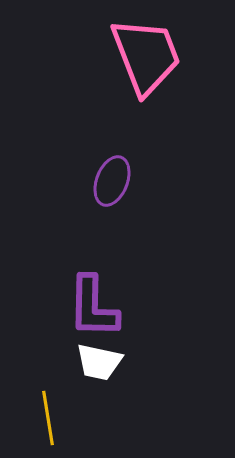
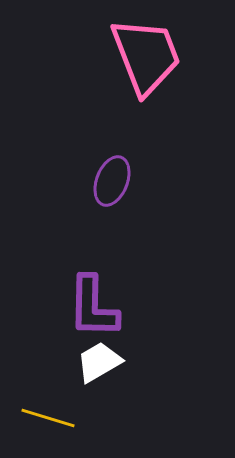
white trapezoid: rotated 138 degrees clockwise
yellow line: rotated 64 degrees counterclockwise
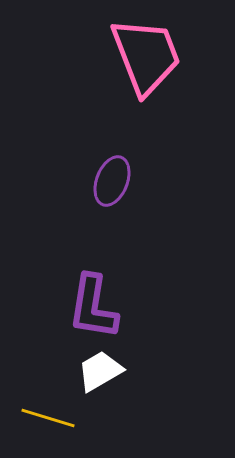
purple L-shape: rotated 8 degrees clockwise
white trapezoid: moved 1 px right, 9 px down
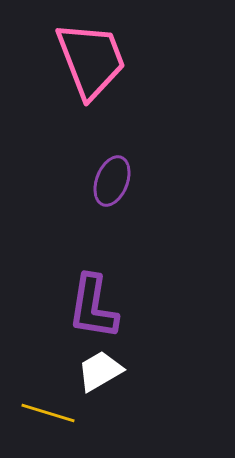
pink trapezoid: moved 55 px left, 4 px down
yellow line: moved 5 px up
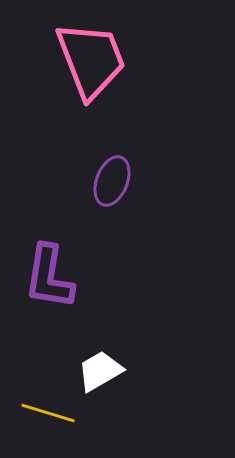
purple L-shape: moved 44 px left, 30 px up
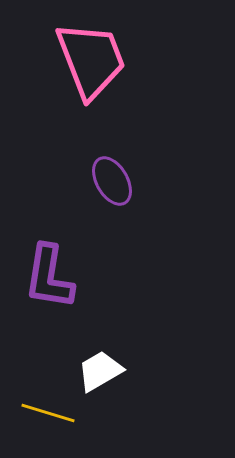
purple ellipse: rotated 51 degrees counterclockwise
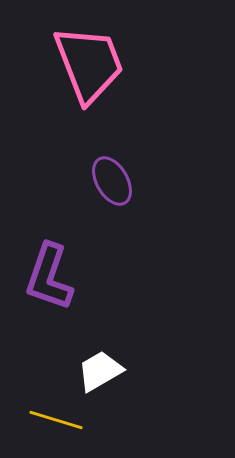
pink trapezoid: moved 2 px left, 4 px down
purple L-shape: rotated 10 degrees clockwise
yellow line: moved 8 px right, 7 px down
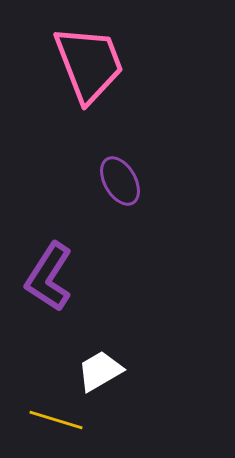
purple ellipse: moved 8 px right
purple L-shape: rotated 14 degrees clockwise
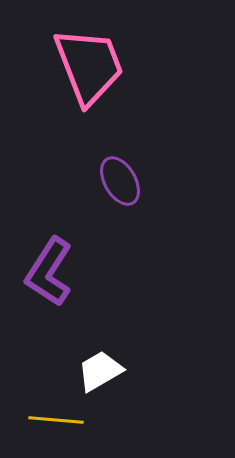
pink trapezoid: moved 2 px down
purple L-shape: moved 5 px up
yellow line: rotated 12 degrees counterclockwise
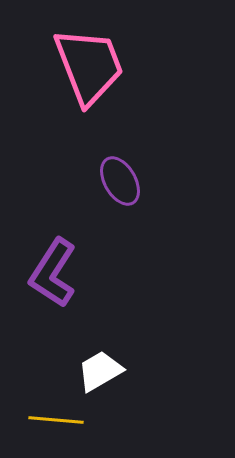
purple L-shape: moved 4 px right, 1 px down
